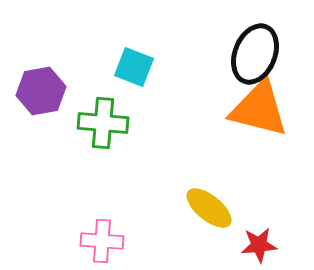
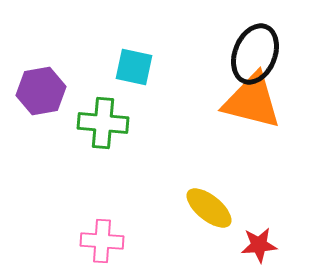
cyan square: rotated 9 degrees counterclockwise
orange triangle: moved 7 px left, 8 px up
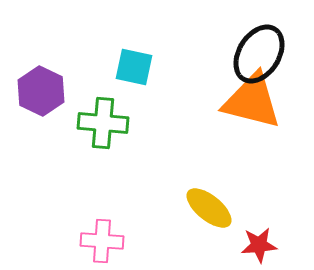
black ellipse: moved 4 px right; rotated 10 degrees clockwise
purple hexagon: rotated 24 degrees counterclockwise
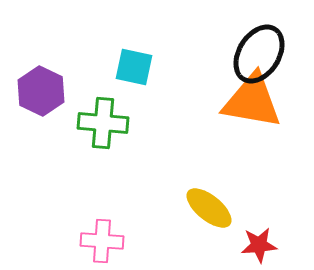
orange triangle: rotated 4 degrees counterclockwise
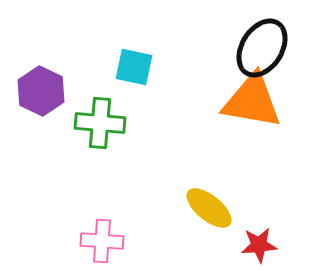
black ellipse: moved 3 px right, 6 px up
green cross: moved 3 px left
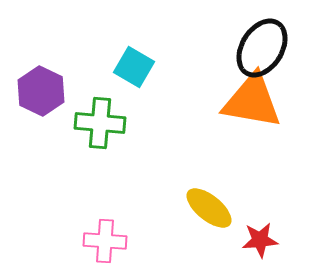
cyan square: rotated 18 degrees clockwise
pink cross: moved 3 px right
red star: moved 1 px right, 5 px up
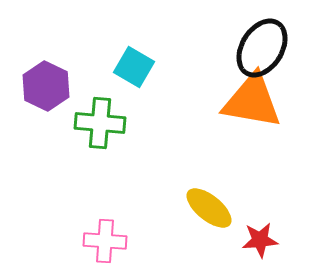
purple hexagon: moved 5 px right, 5 px up
